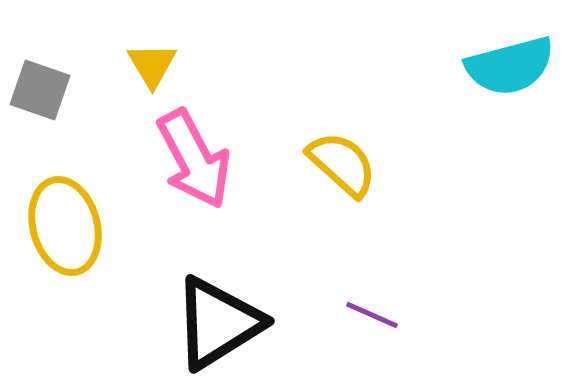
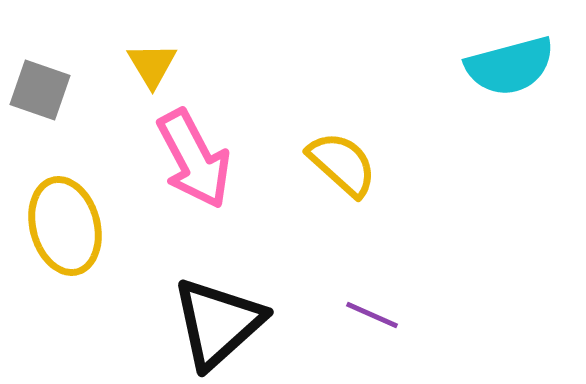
black triangle: rotated 10 degrees counterclockwise
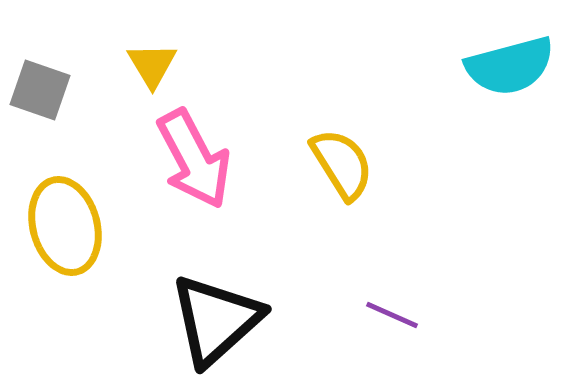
yellow semicircle: rotated 16 degrees clockwise
purple line: moved 20 px right
black triangle: moved 2 px left, 3 px up
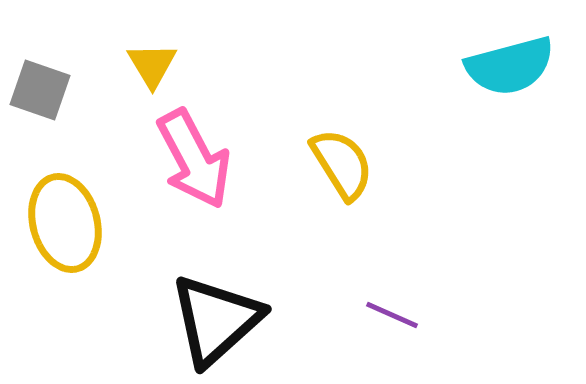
yellow ellipse: moved 3 px up
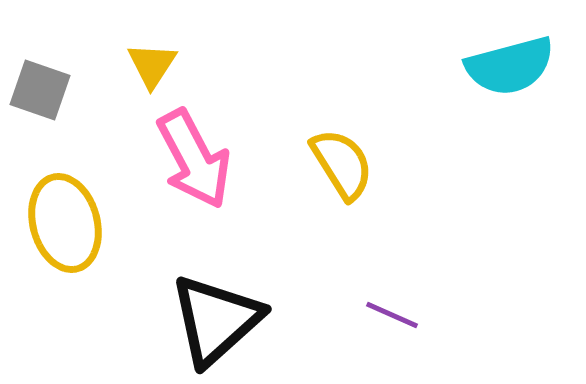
yellow triangle: rotated 4 degrees clockwise
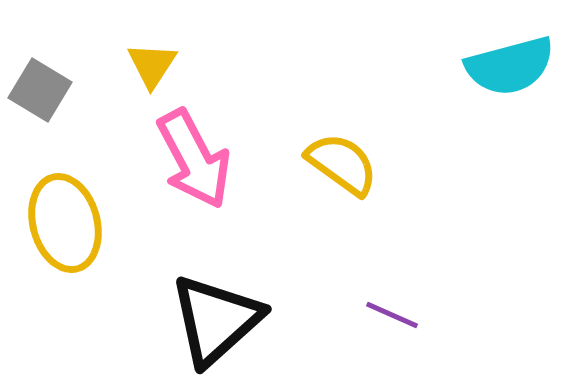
gray square: rotated 12 degrees clockwise
yellow semicircle: rotated 22 degrees counterclockwise
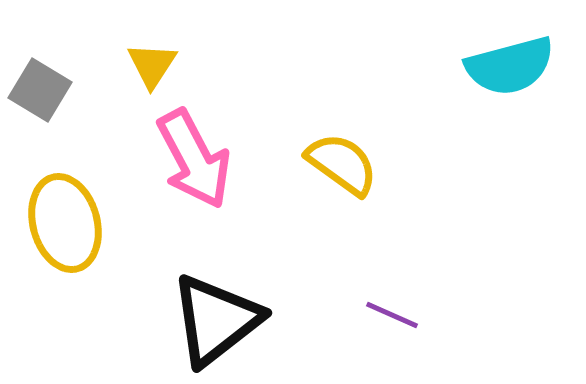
black triangle: rotated 4 degrees clockwise
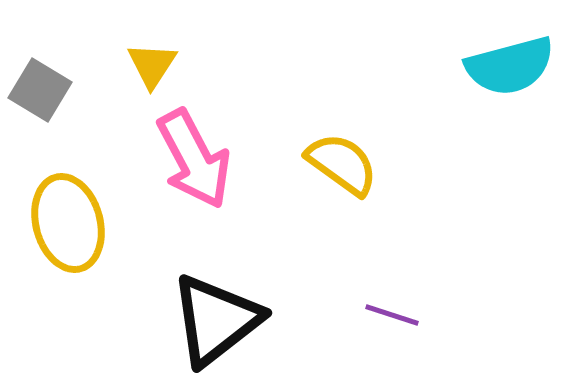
yellow ellipse: moved 3 px right
purple line: rotated 6 degrees counterclockwise
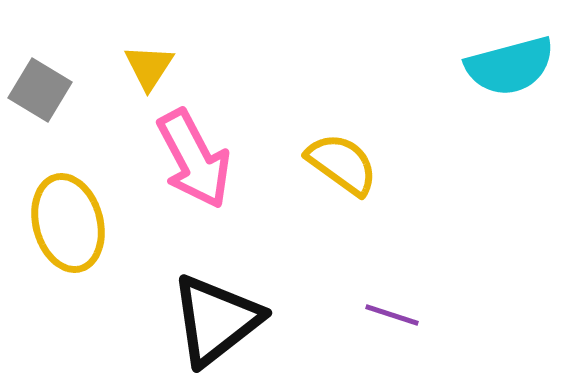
yellow triangle: moved 3 px left, 2 px down
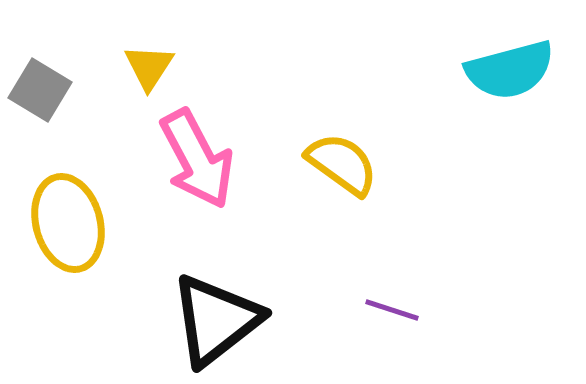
cyan semicircle: moved 4 px down
pink arrow: moved 3 px right
purple line: moved 5 px up
